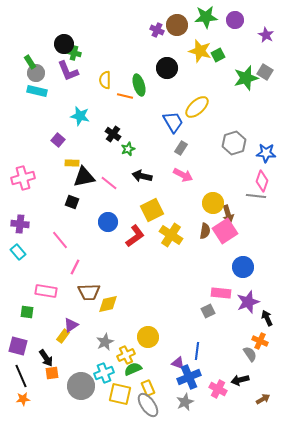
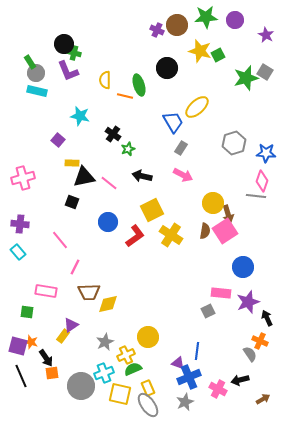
orange star at (23, 399): moved 8 px right, 57 px up; rotated 24 degrees clockwise
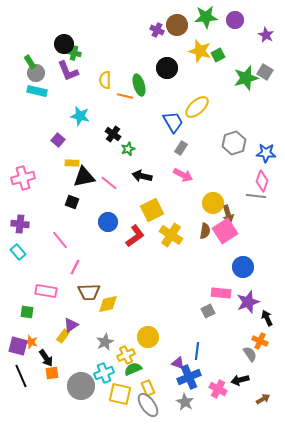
gray star at (185, 402): rotated 18 degrees counterclockwise
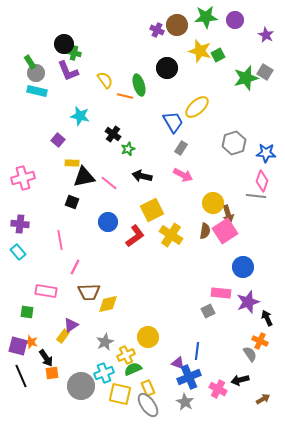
yellow semicircle at (105, 80): rotated 144 degrees clockwise
pink line at (60, 240): rotated 30 degrees clockwise
